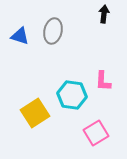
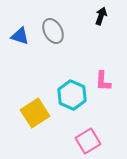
black arrow: moved 3 px left, 2 px down; rotated 12 degrees clockwise
gray ellipse: rotated 40 degrees counterclockwise
cyan hexagon: rotated 16 degrees clockwise
pink square: moved 8 px left, 8 px down
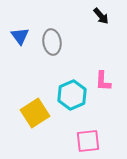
black arrow: rotated 120 degrees clockwise
gray ellipse: moved 1 px left, 11 px down; rotated 20 degrees clockwise
blue triangle: rotated 36 degrees clockwise
cyan hexagon: rotated 12 degrees clockwise
pink square: rotated 25 degrees clockwise
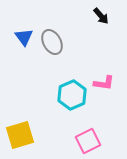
blue triangle: moved 4 px right, 1 px down
gray ellipse: rotated 20 degrees counterclockwise
pink L-shape: moved 1 px right, 2 px down; rotated 85 degrees counterclockwise
yellow square: moved 15 px left, 22 px down; rotated 16 degrees clockwise
pink square: rotated 20 degrees counterclockwise
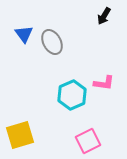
black arrow: moved 3 px right; rotated 72 degrees clockwise
blue triangle: moved 3 px up
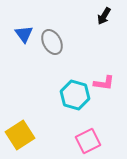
cyan hexagon: moved 3 px right; rotated 20 degrees counterclockwise
yellow square: rotated 16 degrees counterclockwise
